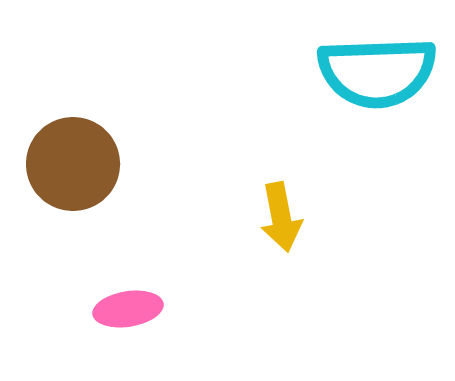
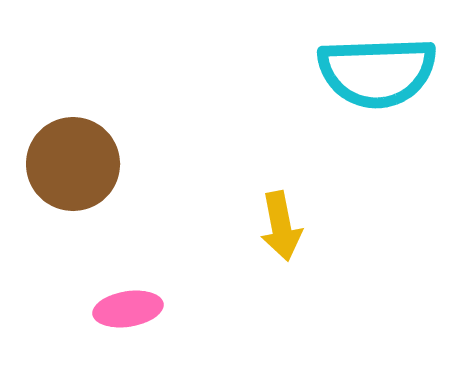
yellow arrow: moved 9 px down
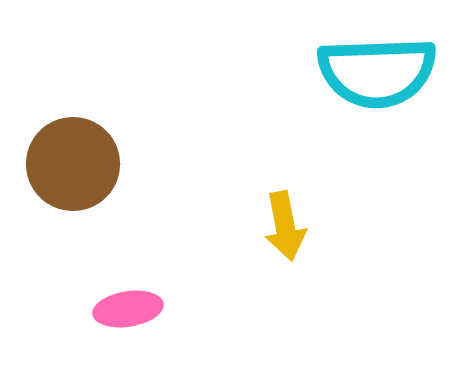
yellow arrow: moved 4 px right
